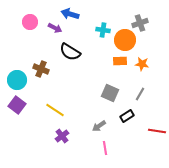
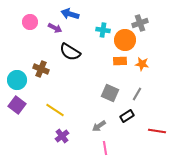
gray line: moved 3 px left
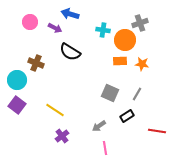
brown cross: moved 5 px left, 6 px up
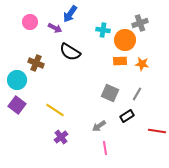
blue arrow: rotated 72 degrees counterclockwise
purple cross: moved 1 px left, 1 px down
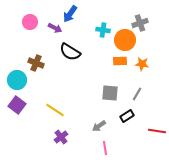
gray square: rotated 18 degrees counterclockwise
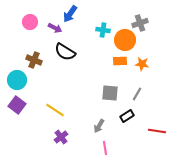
black semicircle: moved 5 px left
brown cross: moved 2 px left, 3 px up
gray arrow: rotated 24 degrees counterclockwise
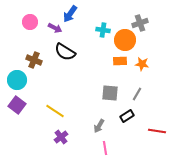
yellow line: moved 1 px down
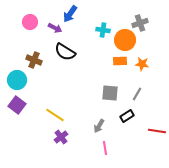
yellow line: moved 4 px down
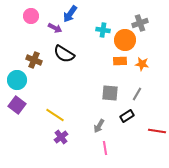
pink circle: moved 1 px right, 6 px up
black semicircle: moved 1 px left, 2 px down
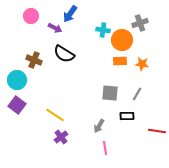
orange circle: moved 3 px left
black rectangle: rotated 32 degrees clockwise
